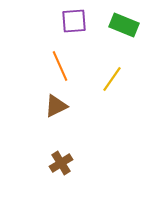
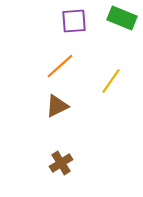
green rectangle: moved 2 px left, 7 px up
orange line: rotated 72 degrees clockwise
yellow line: moved 1 px left, 2 px down
brown triangle: moved 1 px right
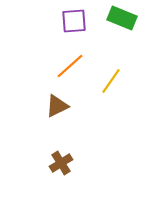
orange line: moved 10 px right
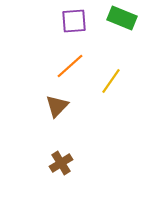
brown triangle: rotated 20 degrees counterclockwise
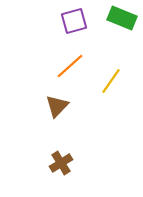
purple square: rotated 12 degrees counterclockwise
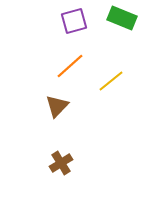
yellow line: rotated 16 degrees clockwise
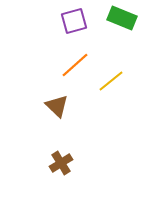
orange line: moved 5 px right, 1 px up
brown triangle: rotated 30 degrees counterclockwise
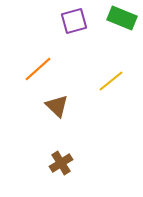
orange line: moved 37 px left, 4 px down
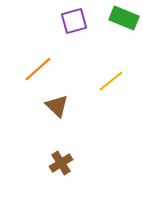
green rectangle: moved 2 px right
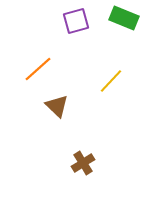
purple square: moved 2 px right
yellow line: rotated 8 degrees counterclockwise
brown cross: moved 22 px right
